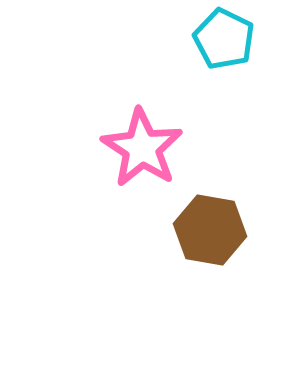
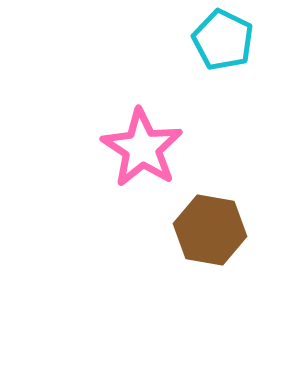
cyan pentagon: moved 1 px left, 1 px down
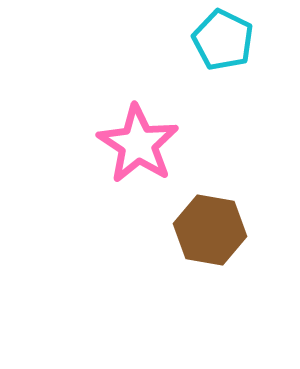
pink star: moved 4 px left, 4 px up
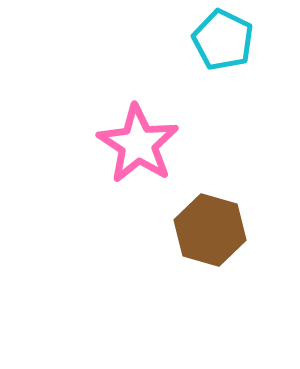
brown hexagon: rotated 6 degrees clockwise
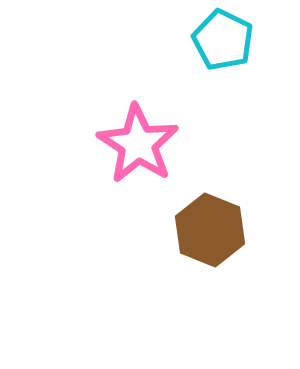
brown hexagon: rotated 6 degrees clockwise
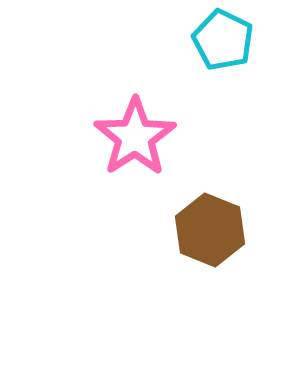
pink star: moved 3 px left, 7 px up; rotated 6 degrees clockwise
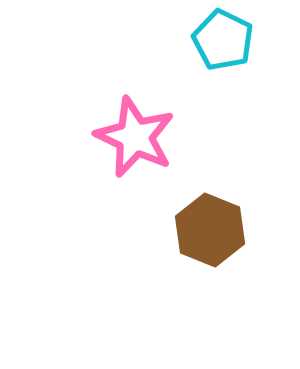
pink star: rotated 14 degrees counterclockwise
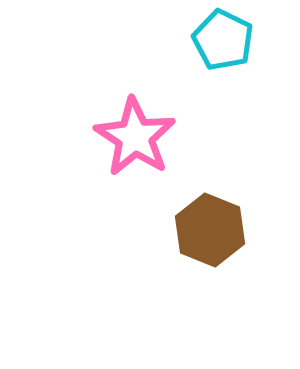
pink star: rotated 8 degrees clockwise
